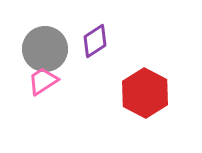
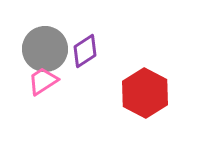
purple diamond: moved 10 px left, 10 px down
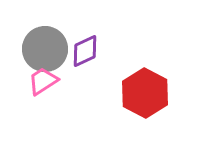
purple diamond: rotated 8 degrees clockwise
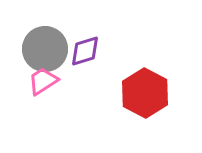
purple diamond: rotated 8 degrees clockwise
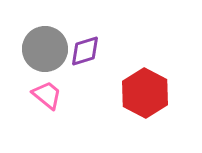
pink trapezoid: moved 4 px right, 14 px down; rotated 72 degrees clockwise
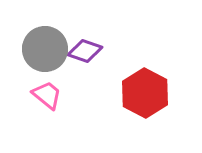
purple diamond: rotated 36 degrees clockwise
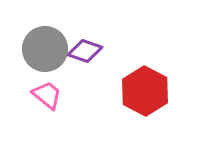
red hexagon: moved 2 px up
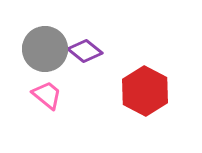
purple diamond: rotated 20 degrees clockwise
